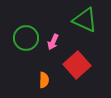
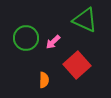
pink arrow: rotated 21 degrees clockwise
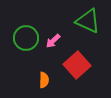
green triangle: moved 3 px right, 1 px down
pink arrow: moved 1 px up
